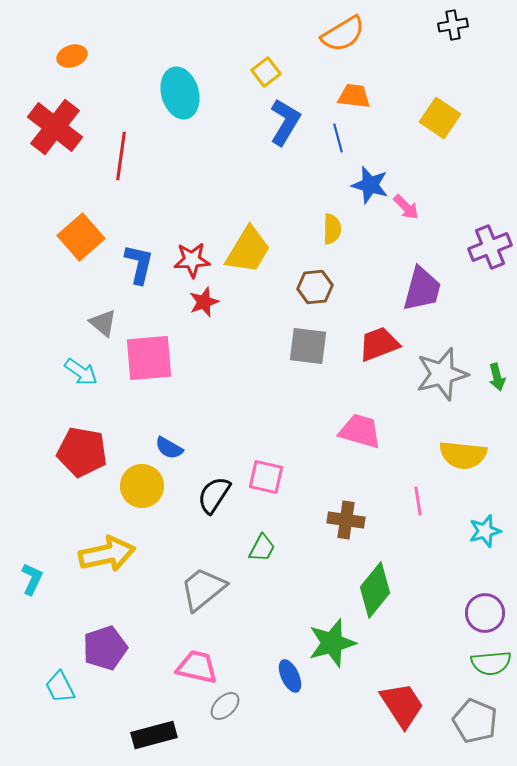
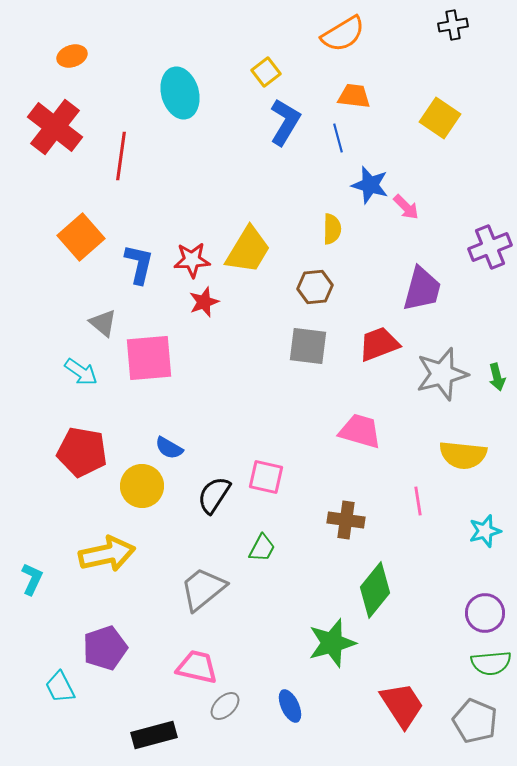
blue ellipse at (290, 676): moved 30 px down
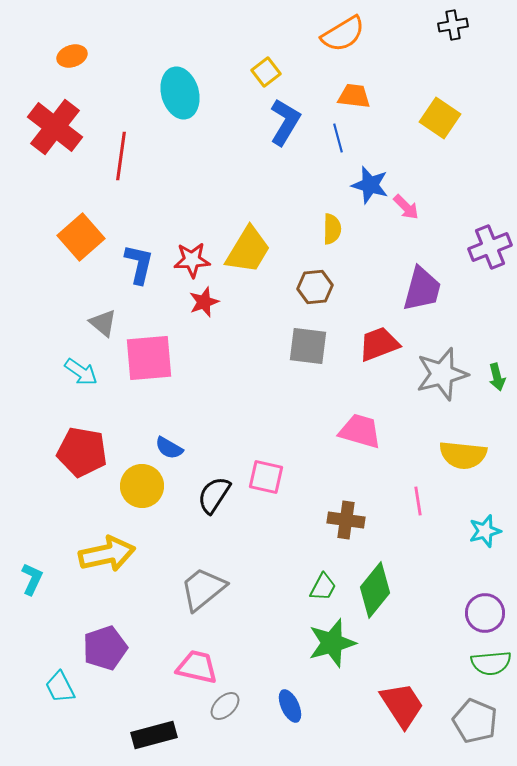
green trapezoid at (262, 548): moved 61 px right, 39 px down
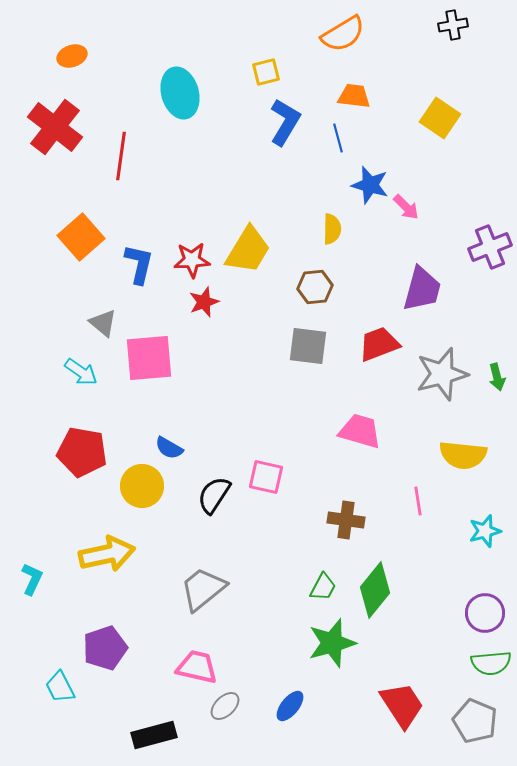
yellow square at (266, 72): rotated 24 degrees clockwise
blue ellipse at (290, 706): rotated 64 degrees clockwise
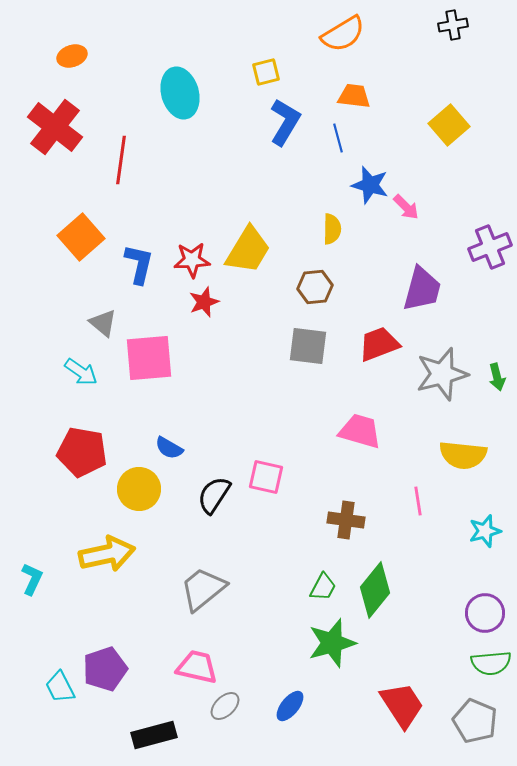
yellow square at (440, 118): moved 9 px right, 7 px down; rotated 15 degrees clockwise
red line at (121, 156): moved 4 px down
yellow circle at (142, 486): moved 3 px left, 3 px down
purple pentagon at (105, 648): moved 21 px down
